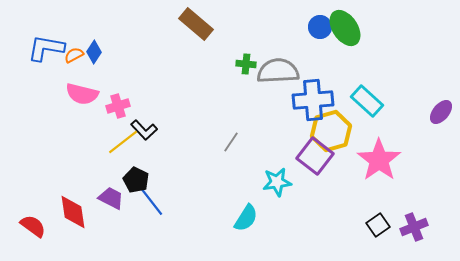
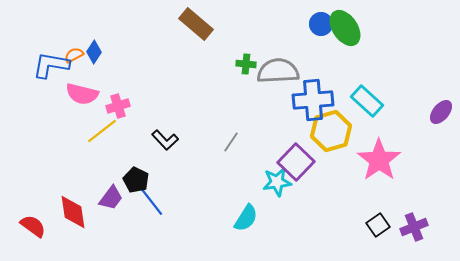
blue circle: moved 1 px right, 3 px up
blue L-shape: moved 5 px right, 17 px down
black L-shape: moved 21 px right, 10 px down
yellow line: moved 21 px left, 11 px up
purple square: moved 19 px left, 6 px down; rotated 6 degrees clockwise
purple trapezoid: rotated 100 degrees clockwise
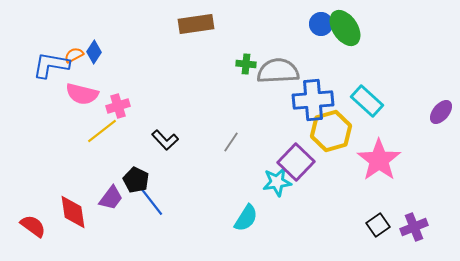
brown rectangle: rotated 48 degrees counterclockwise
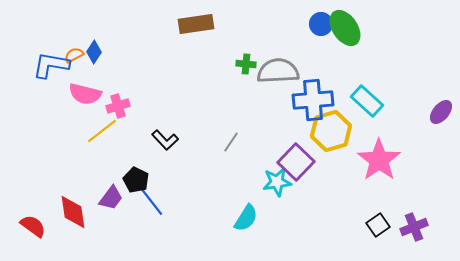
pink semicircle: moved 3 px right
